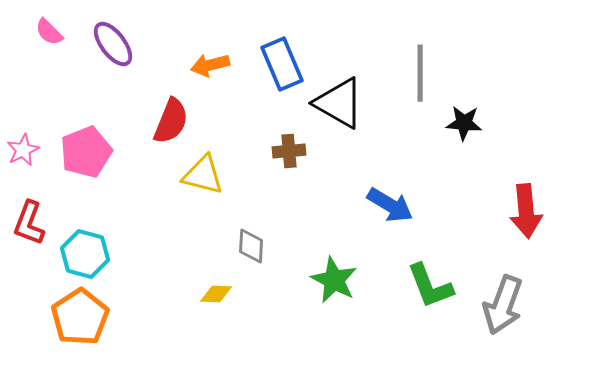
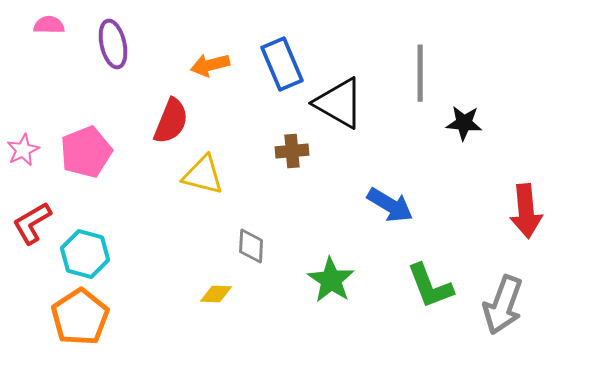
pink semicircle: moved 7 px up; rotated 136 degrees clockwise
purple ellipse: rotated 24 degrees clockwise
brown cross: moved 3 px right
red L-shape: moved 3 px right; rotated 39 degrees clockwise
green star: moved 3 px left; rotated 6 degrees clockwise
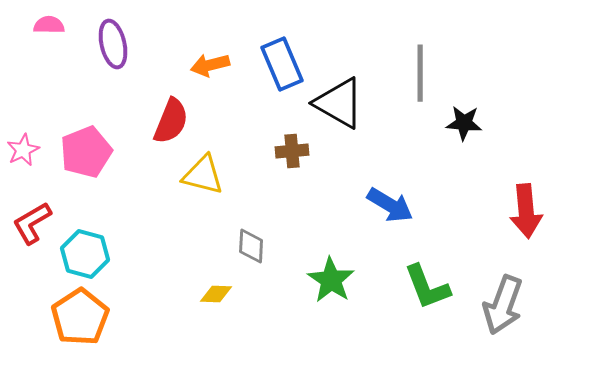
green L-shape: moved 3 px left, 1 px down
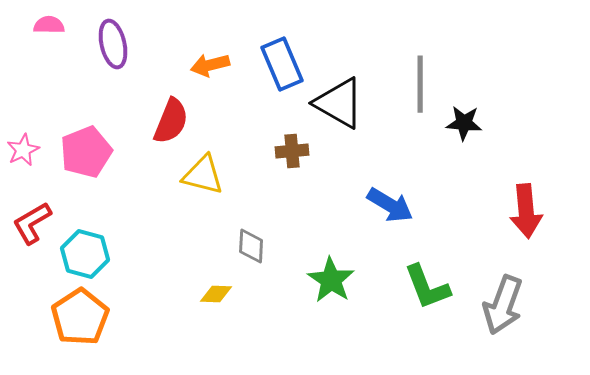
gray line: moved 11 px down
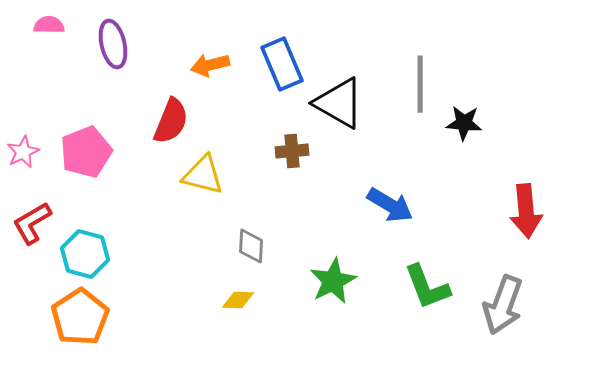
pink star: moved 2 px down
green star: moved 2 px right, 1 px down; rotated 12 degrees clockwise
yellow diamond: moved 22 px right, 6 px down
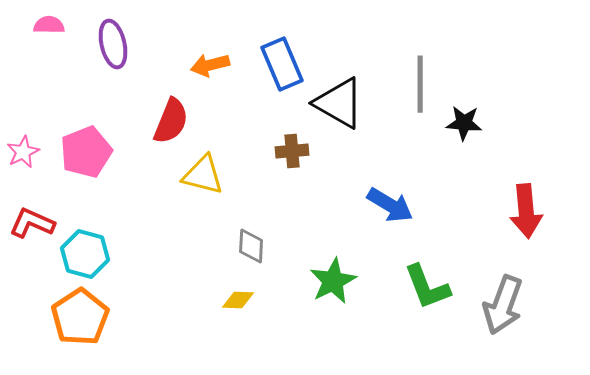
red L-shape: rotated 54 degrees clockwise
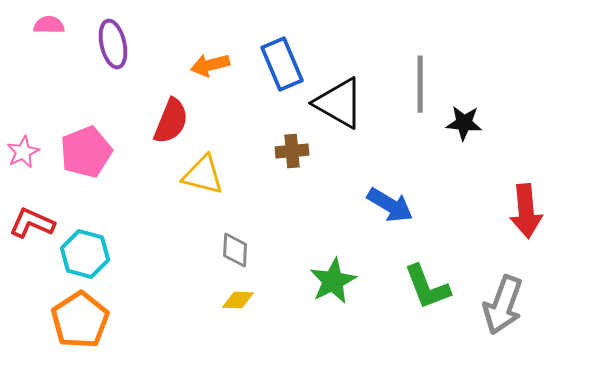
gray diamond: moved 16 px left, 4 px down
orange pentagon: moved 3 px down
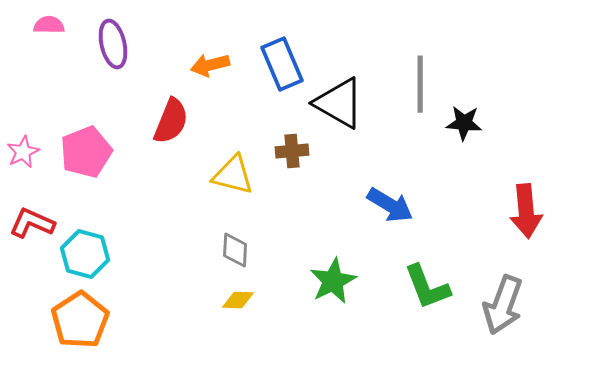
yellow triangle: moved 30 px right
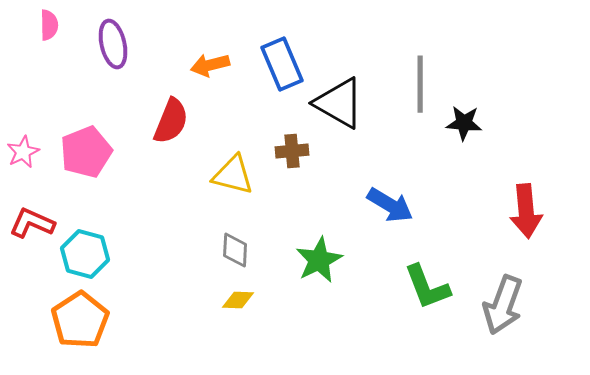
pink semicircle: rotated 88 degrees clockwise
green star: moved 14 px left, 21 px up
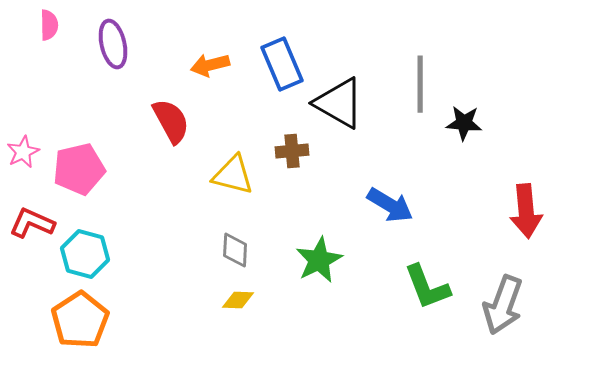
red semicircle: rotated 51 degrees counterclockwise
pink pentagon: moved 7 px left, 17 px down; rotated 9 degrees clockwise
